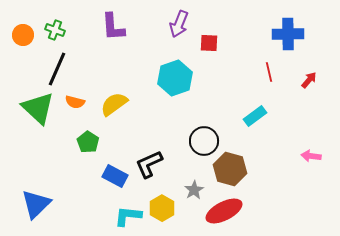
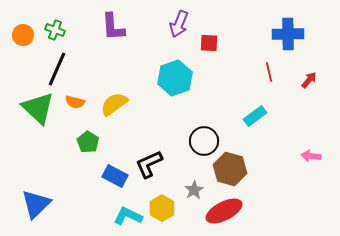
cyan L-shape: rotated 20 degrees clockwise
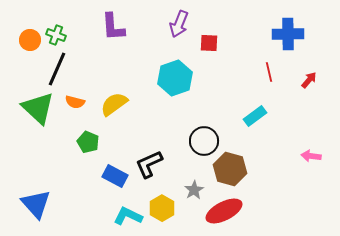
green cross: moved 1 px right, 5 px down
orange circle: moved 7 px right, 5 px down
green pentagon: rotated 10 degrees counterclockwise
blue triangle: rotated 28 degrees counterclockwise
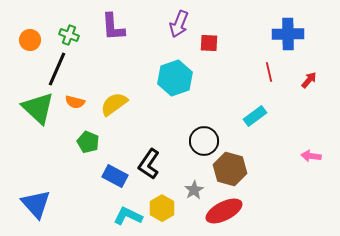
green cross: moved 13 px right
black L-shape: rotated 32 degrees counterclockwise
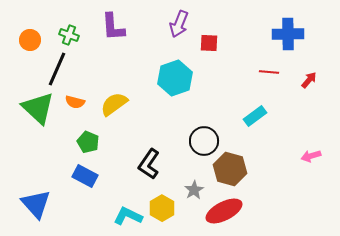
red line: rotated 72 degrees counterclockwise
pink arrow: rotated 24 degrees counterclockwise
blue rectangle: moved 30 px left
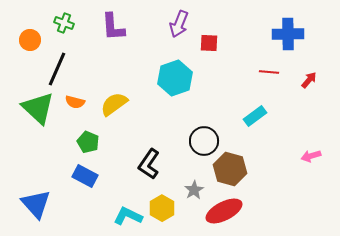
green cross: moved 5 px left, 12 px up
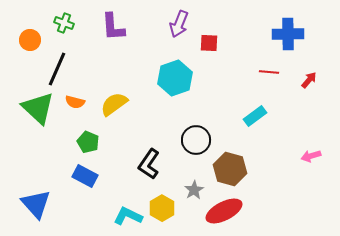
black circle: moved 8 px left, 1 px up
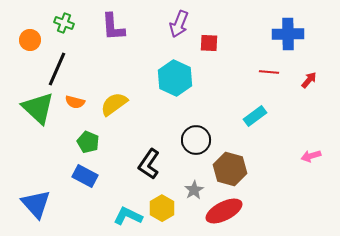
cyan hexagon: rotated 16 degrees counterclockwise
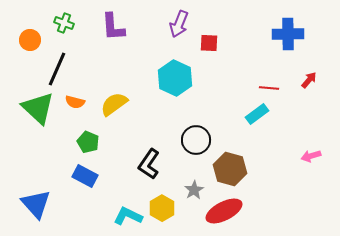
red line: moved 16 px down
cyan rectangle: moved 2 px right, 2 px up
